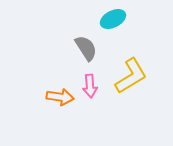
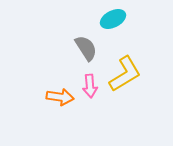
yellow L-shape: moved 6 px left, 2 px up
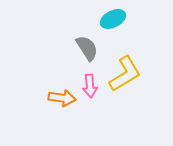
gray semicircle: moved 1 px right
orange arrow: moved 2 px right, 1 px down
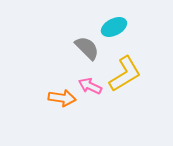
cyan ellipse: moved 1 px right, 8 px down
gray semicircle: rotated 12 degrees counterclockwise
pink arrow: rotated 120 degrees clockwise
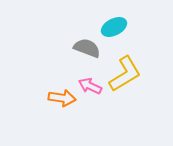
gray semicircle: rotated 24 degrees counterclockwise
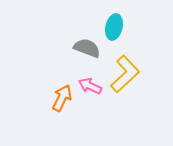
cyan ellipse: rotated 50 degrees counterclockwise
yellow L-shape: rotated 12 degrees counterclockwise
orange arrow: rotated 72 degrees counterclockwise
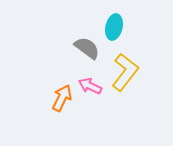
gray semicircle: rotated 16 degrees clockwise
yellow L-shape: moved 2 px up; rotated 9 degrees counterclockwise
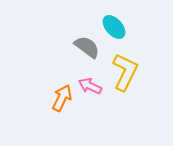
cyan ellipse: rotated 55 degrees counterclockwise
gray semicircle: moved 1 px up
yellow L-shape: rotated 12 degrees counterclockwise
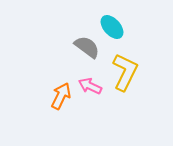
cyan ellipse: moved 2 px left
orange arrow: moved 1 px left, 2 px up
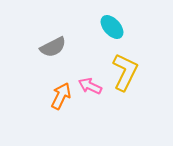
gray semicircle: moved 34 px left; rotated 116 degrees clockwise
